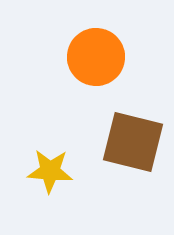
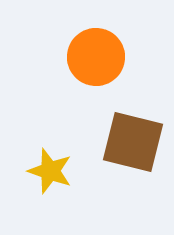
yellow star: rotated 15 degrees clockwise
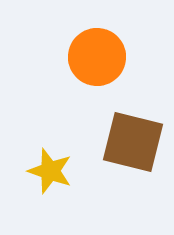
orange circle: moved 1 px right
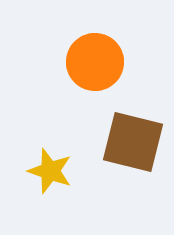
orange circle: moved 2 px left, 5 px down
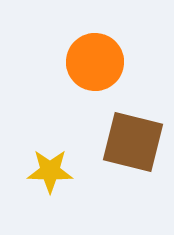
yellow star: rotated 18 degrees counterclockwise
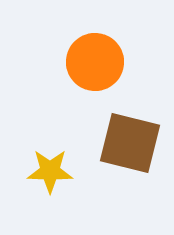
brown square: moved 3 px left, 1 px down
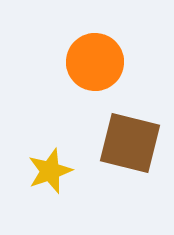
yellow star: rotated 21 degrees counterclockwise
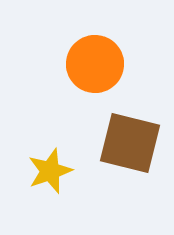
orange circle: moved 2 px down
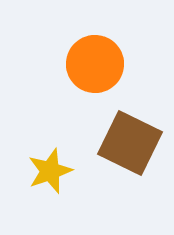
brown square: rotated 12 degrees clockwise
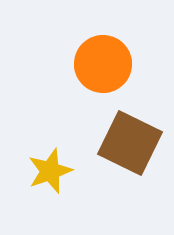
orange circle: moved 8 px right
